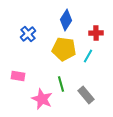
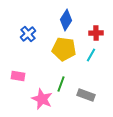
cyan line: moved 3 px right, 1 px up
green line: rotated 35 degrees clockwise
gray rectangle: rotated 30 degrees counterclockwise
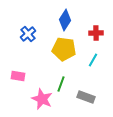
blue diamond: moved 1 px left
cyan line: moved 2 px right, 5 px down
gray rectangle: moved 2 px down
